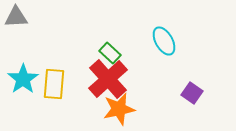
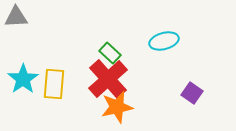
cyan ellipse: rotated 76 degrees counterclockwise
orange star: moved 2 px left, 2 px up
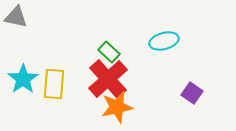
gray triangle: rotated 15 degrees clockwise
green rectangle: moved 1 px left, 1 px up
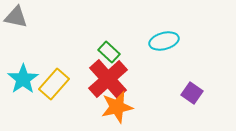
yellow rectangle: rotated 36 degrees clockwise
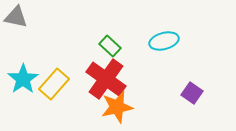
green rectangle: moved 1 px right, 6 px up
red cross: moved 2 px left; rotated 12 degrees counterclockwise
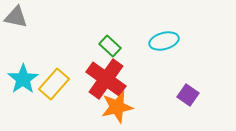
purple square: moved 4 px left, 2 px down
